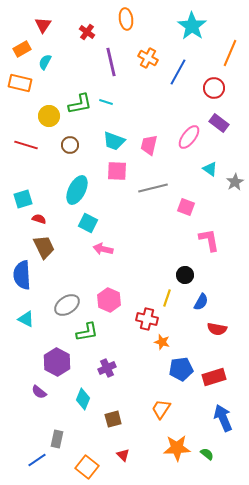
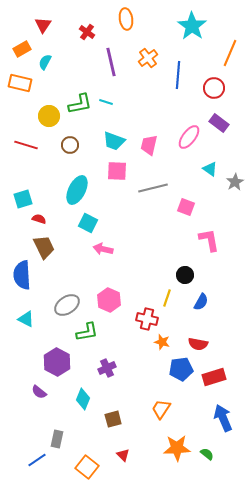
orange cross at (148, 58): rotated 24 degrees clockwise
blue line at (178, 72): moved 3 px down; rotated 24 degrees counterclockwise
red semicircle at (217, 329): moved 19 px left, 15 px down
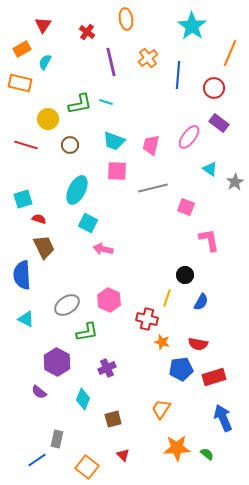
yellow circle at (49, 116): moved 1 px left, 3 px down
pink trapezoid at (149, 145): moved 2 px right
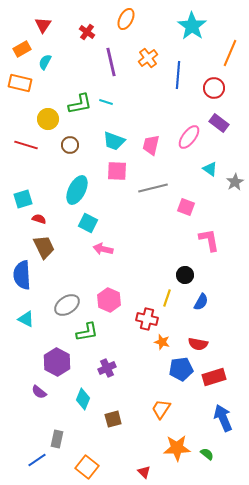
orange ellipse at (126, 19): rotated 35 degrees clockwise
red triangle at (123, 455): moved 21 px right, 17 px down
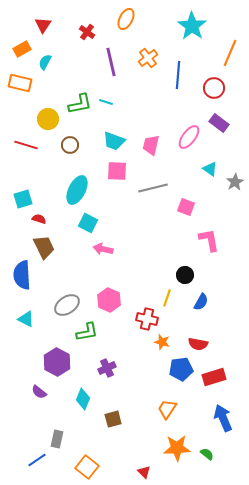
orange trapezoid at (161, 409): moved 6 px right
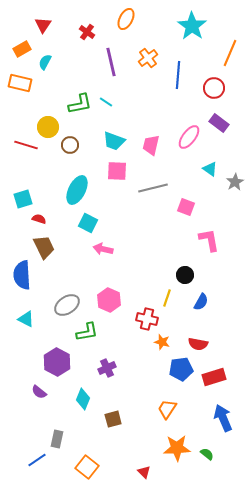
cyan line at (106, 102): rotated 16 degrees clockwise
yellow circle at (48, 119): moved 8 px down
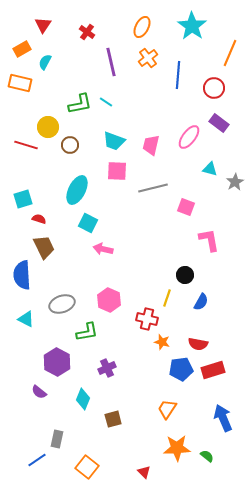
orange ellipse at (126, 19): moved 16 px right, 8 px down
cyan triangle at (210, 169): rotated 21 degrees counterclockwise
gray ellipse at (67, 305): moved 5 px left, 1 px up; rotated 15 degrees clockwise
red rectangle at (214, 377): moved 1 px left, 7 px up
green semicircle at (207, 454): moved 2 px down
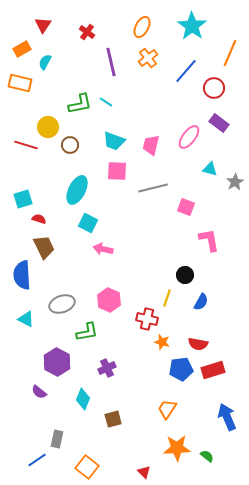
blue line at (178, 75): moved 8 px right, 4 px up; rotated 36 degrees clockwise
blue arrow at (223, 418): moved 4 px right, 1 px up
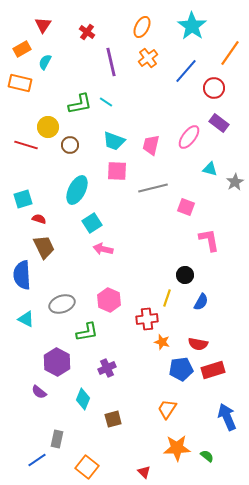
orange line at (230, 53): rotated 12 degrees clockwise
cyan square at (88, 223): moved 4 px right; rotated 30 degrees clockwise
red cross at (147, 319): rotated 20 degrees counterclockwise
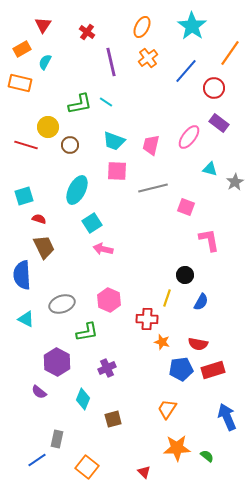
cyan square at (23, 199): moved 1 px right, 3 px up
red cross at (147, 319): rotated 10 degrees clockwise
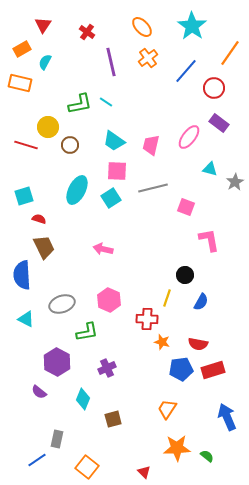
orange ellipse at (142, 27): rotated 70 degrees counterclockwise
cyan trapezoid at (114, 141): rotated 15 degrees clockwise
cyan square at (92, 223): moved 19 px right, 25 px up
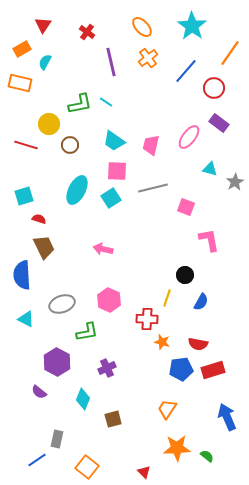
yellow circle at (48, 127): moved 1 px right, 3 px up
